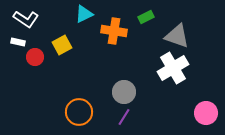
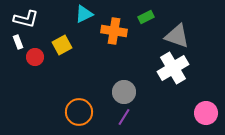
white L-shape: rotated 20 degrees counterclockwise
white rectangle: rotated 56 degrees clockwise
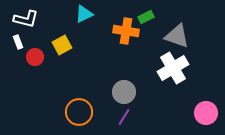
orange cross: moved 12 px right
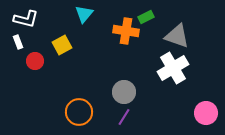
cyan triangle: rotated 24 degrees counterclockwise
red circle: moved 4 px down
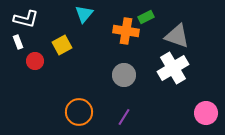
gray circle: moved 17 px up
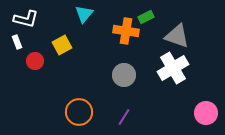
white rectangle: moved 1 px left
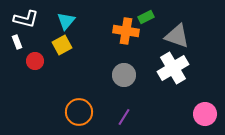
cyan triangle: moved 18 px left, 7 px down
pink circle: moved 1 px left, 1 px down
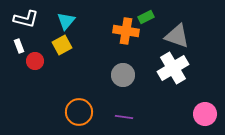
white rectangle: moved 2 px right, 4 px down
gray circle: moved 1 px left
purple line: rotated 66 degrees clockwise
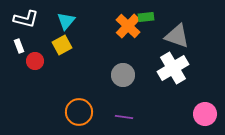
green rectangle: rotated 21 degrees clockwise
orange cross: moved 2 px right, 5 px up; rotated 35 degrees clockwise
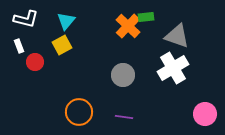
red circle: moved 1 px down
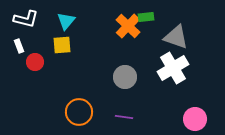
gray triangle: moved 1 px left, 1 px down
yellow square: rotated 24 degrees clockwise
gray circle: moved 2 px right, 2 px down
pink circle: moved 10 px left, 5 px down
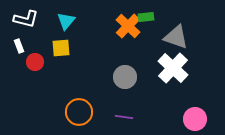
yellow square: moved 1 px left, 3 px down
white cross: rotated 16 degrees counterclockwise
